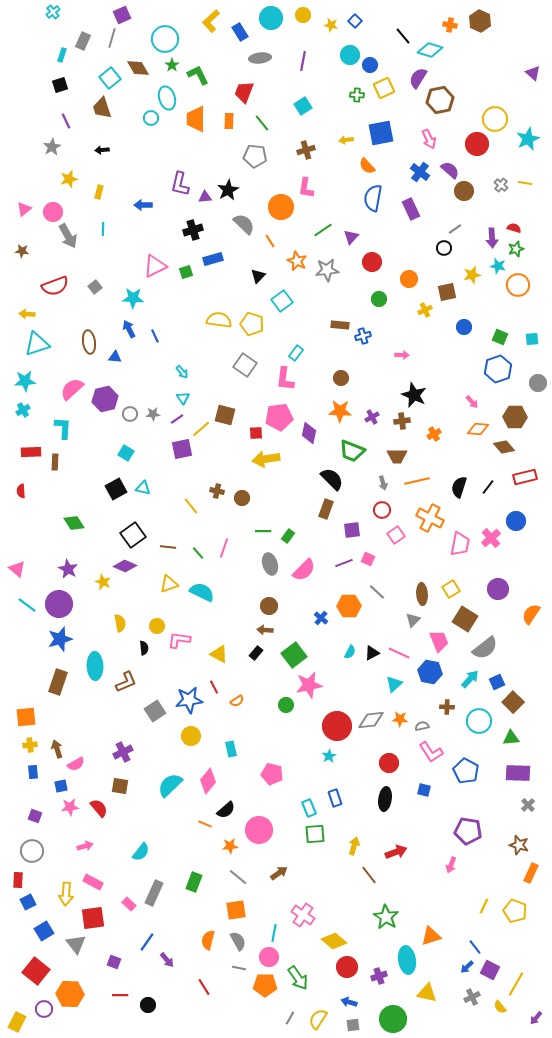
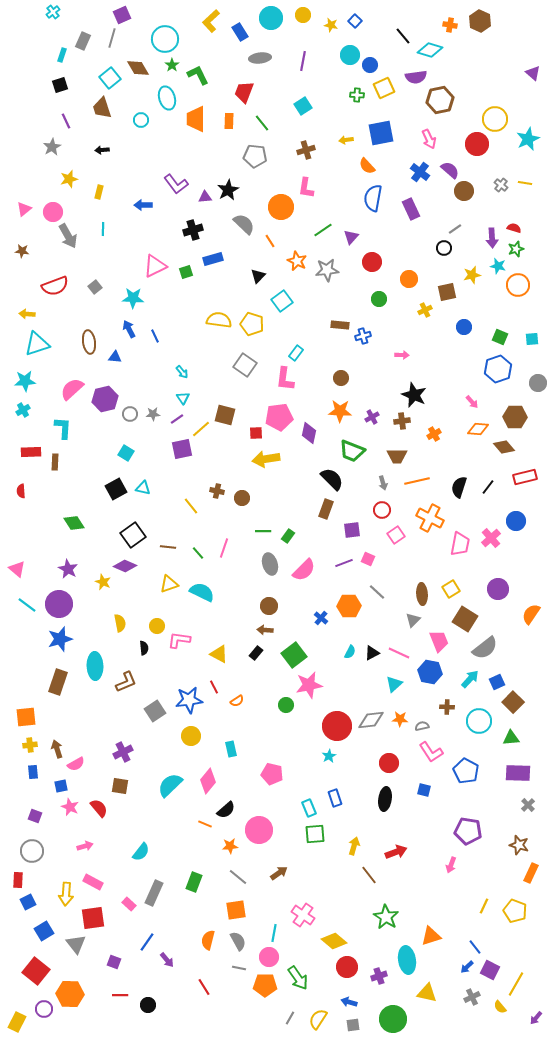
purple semicircle at (418, 78): moved 2 px left, 1 px up; rotated 130 degrees counterclockwise
cyan circle at (151, 118): moved 10 px left, 2 px down
purple L-shape at (180, 184): moved 4 px left; rotated 50 degrees counterclockwise
pink star at (70, 807): rotated 30 degrees clockwise
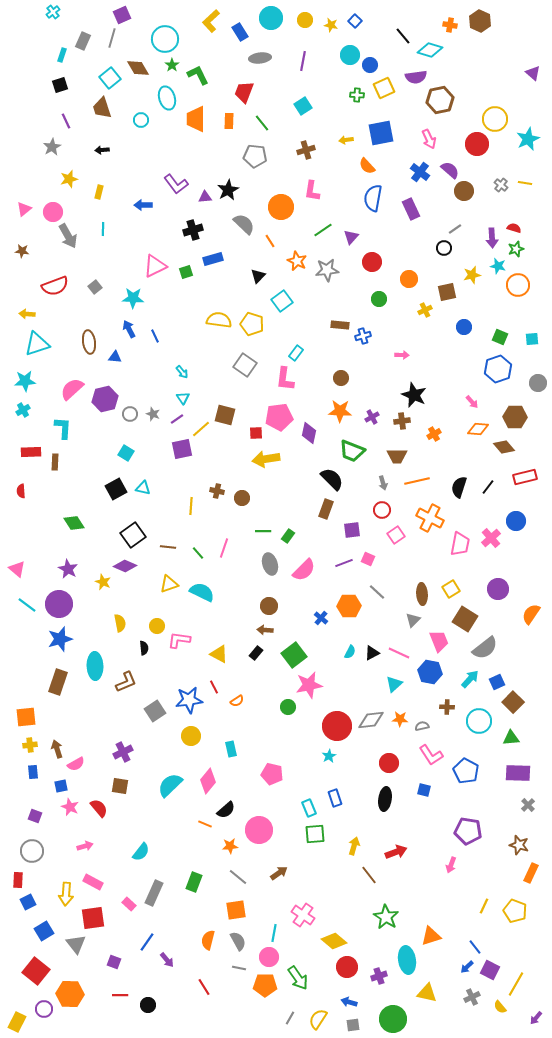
yellow circle at (303, 15): moved 2 px right, 5 px down
pink L-shape at (306, 188): moved 6 px right, 3 px down
gray star at (153, 414): rotated 24 degrees clockwise
yellow line at (191, 506): rotated 42 degrees clockwise
green circle at (286, 705): moved 2 px right, 2 px down
pink L-shape at (431, 752): moved 3 px down
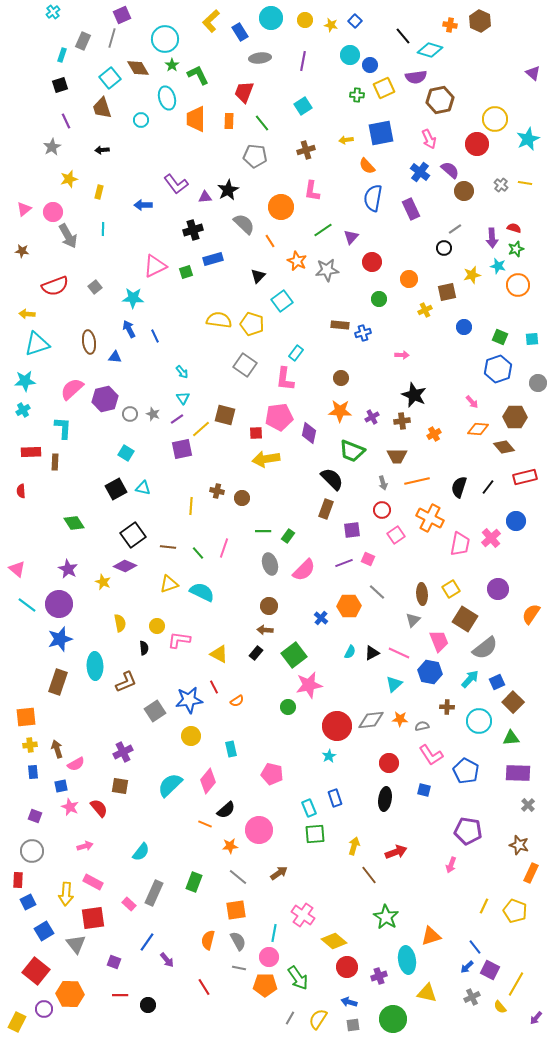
blue cross at (363, 336): moved 3 px up
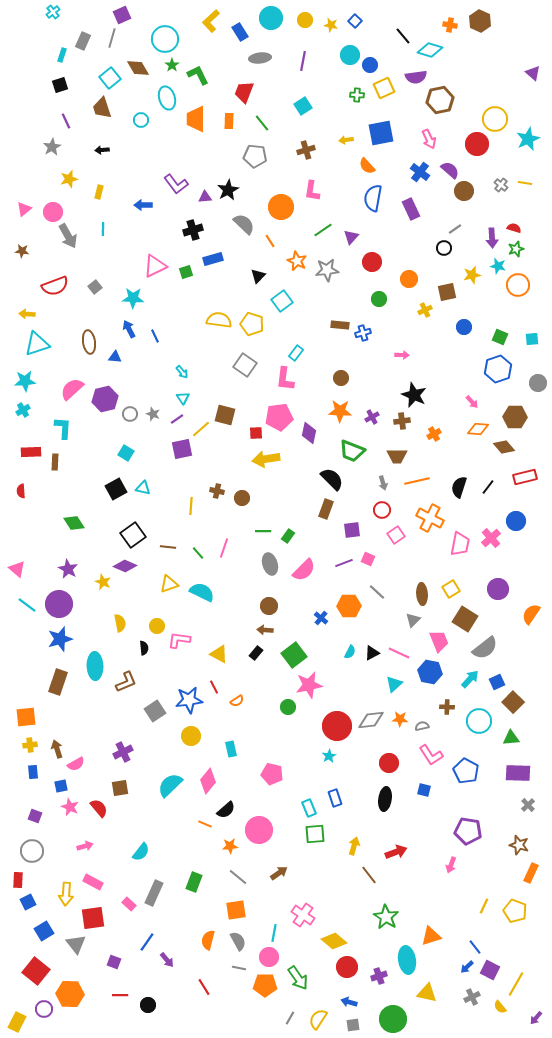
brown square at (120, 786): moved 2 px down; rotated 18 degrees counterclockwise
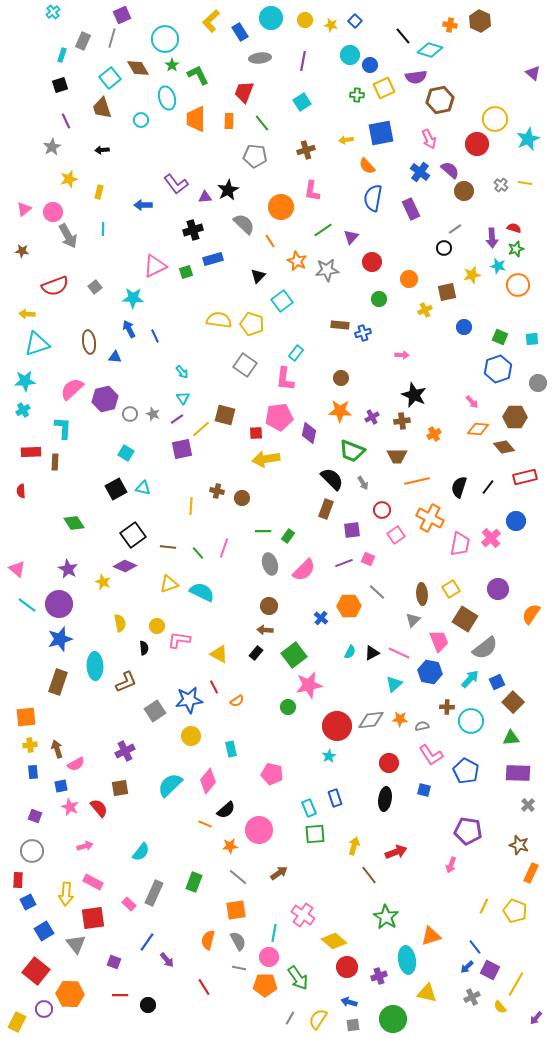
cyan square at (303, 106): moved 1 px left, 4 px up
gray arrow at (383, 483): moved 20 px left; rotated 16 degrees counterclockwise
cyan circle at (479, 721): moved 8 px left
purple cross at (123, 752): moved 2 px right, 1 px up
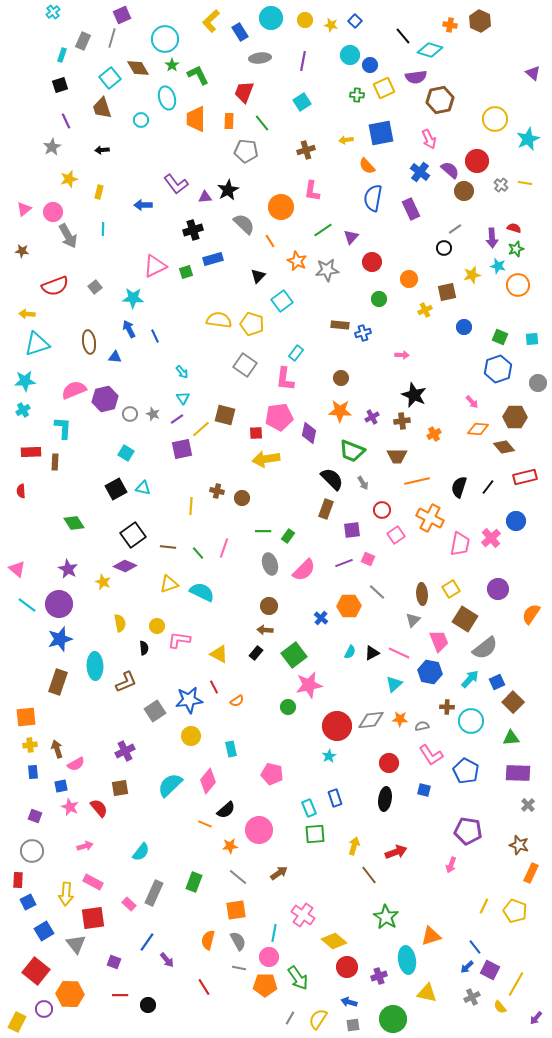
red circle at (477, 144): moved 17 px down
gray pentagon at (255, 156): moved 9 px left, 5 px up
pink semicircle at (72, 389): moved 2 px right, 1 px down; rotated 20 degrees clockwise
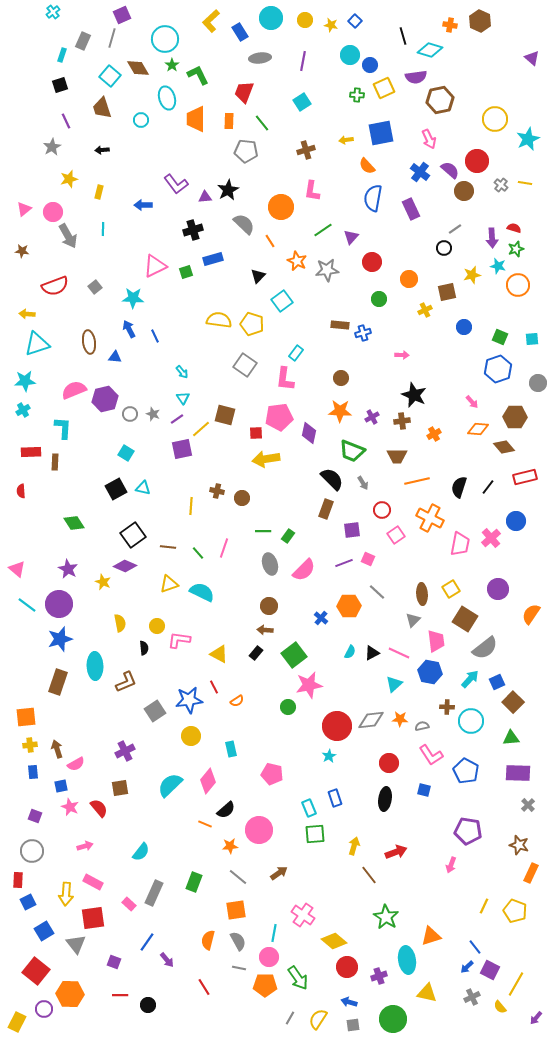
black line at (403, 36): rotated 24 degrees clockwise
purple triangle at (533, 73): moved 1 px left, 15 px up
cyan square at (110, 78): moved 2 px up; rotated 10 degrees counterclockwise
pink trapezoid at (439, 641): moved 3 px left; rotated 15 degrees clockwise
